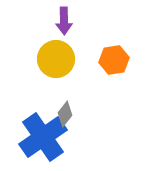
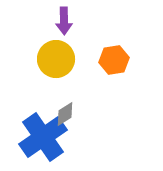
gray diamond: rotated 20 degrees clockwise
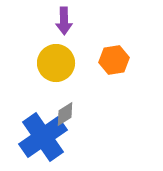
yellow circle: moved 4 px down
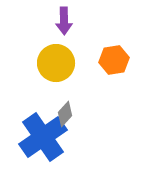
gray diamond: rotated 15 degrees counterclockwise
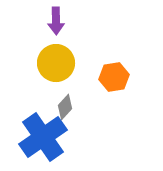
purple arrow: moved 8 px left
orange hexagon: moved 17 px down
gray diamond: moved 7 px up
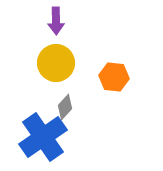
orange hexagon: rotated 16 degrees clockwise
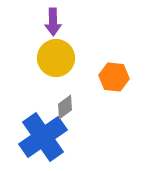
purple arrow: moved 3 px left, 1 px down
yellow circle: moved 5 px up
gray diamond: rotated 10 degrees clockwise
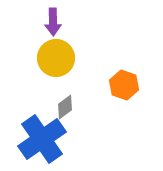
orange hexagon: moved 10 px right, 8 px down; rotated 12 degrees clockwise
blue cross: moved 1 px left, 2 px down
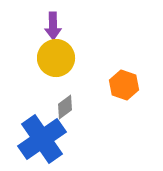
purple arrow: moved 4 px down
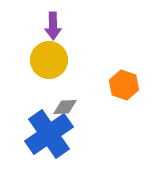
yellow circle: moved 7 px left, 2 px down
gray diamond: rotated 35 degrees clockwise
blue cross: moved 7 px right, 5 px up
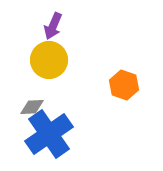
purple arrow: rotated 24 degrees clockwise
gray diamond: moved 33 px left
